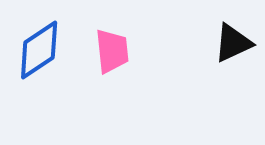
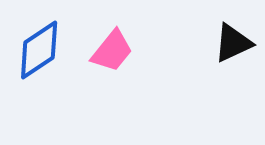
pink trapezoid: rotated 45 degrees clockwise
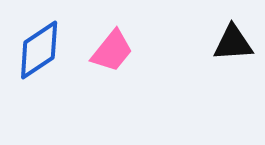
black triangle: rotated 21 degrees clockwise
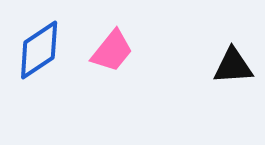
black triangle: moved 23 px down
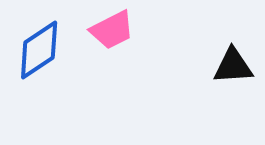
pink trapezoid: moved 21 px up; rotated 24 degrees clockwise
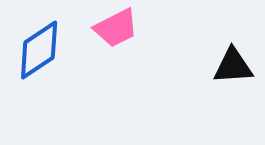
pink trapezoid: moved 4 px right, 2 px up
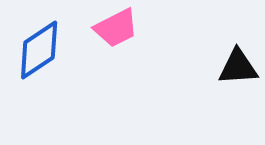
black triangle: moved 5 px right, 1 px down
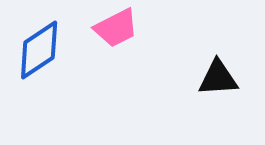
black triangle: moved 20 px left, 11 px down
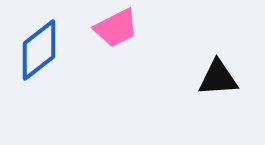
blue diamond: rotated 4 degrees counterclockwise
